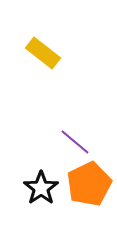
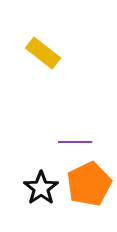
purple line: rotated 40 degrees counterclockwise
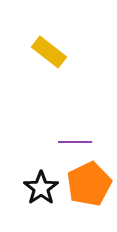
yellow rectangle: moved 6 px right, 1 px up
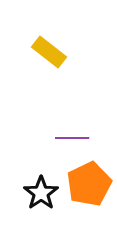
purple line: moved 3 px left, 4 px up
black star: moved 5 px down
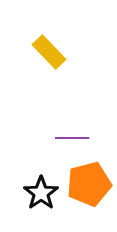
yellow rectangle: rotated 8 degrees clockwise
orange pentagon: rotated 12 degrees clockwise
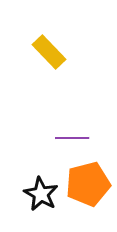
orange pentagon: moved 1 px left
black star: moved 1 px down; rotated 8 degrees counterclockwise
